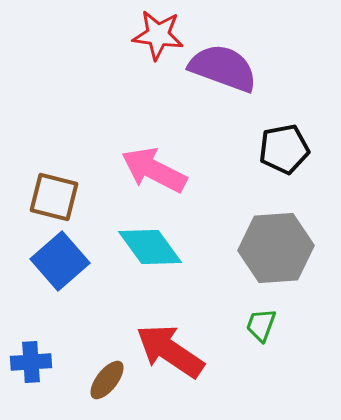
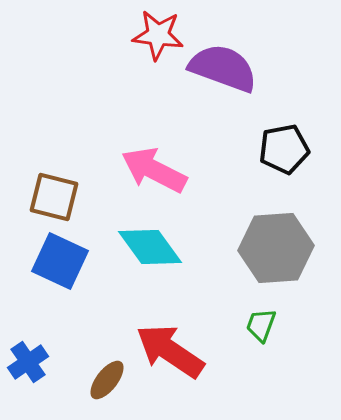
blue square: rotated 24 degrees counterclockwise
blue cross: moved 3 px left; rotated 30 degrees counterclockwise
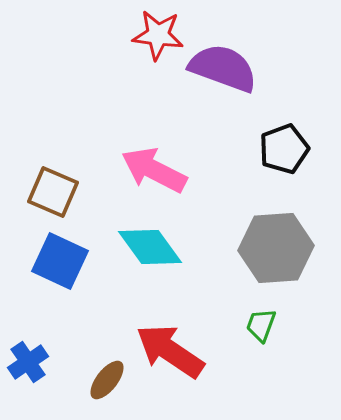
black pentagon: rotated 9 degrees counterclockwise
brown square: moved 1 px left, 5 px up; rotated 9 degrees clockwise
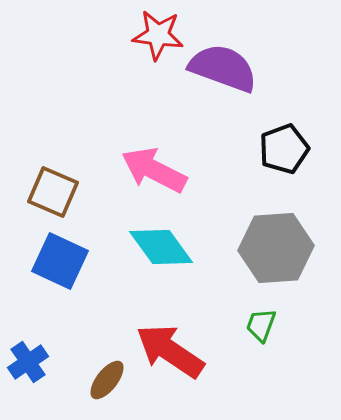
cyan diamond: moved 11 px right
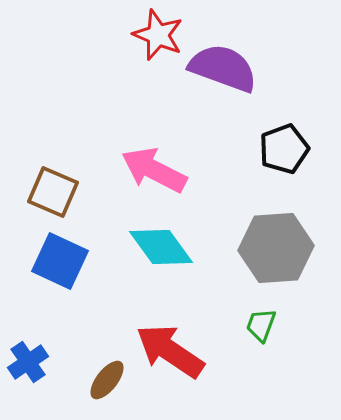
red star: rotated 15 degrees clockwise
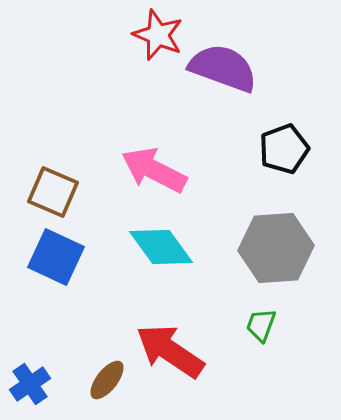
blue square: moved 4 px left, 4 px up
blue cross: moved 2 px right, 22 px down
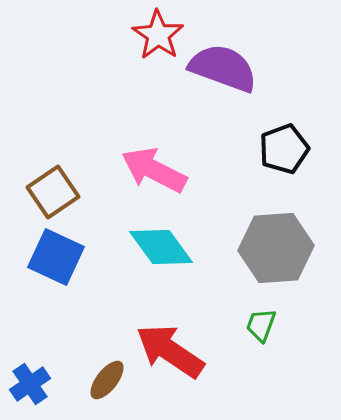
red star: rotated 12 degrees clockwise
brown square: rotated 33 degrees clockwise
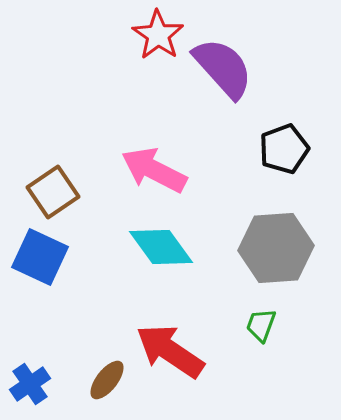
purple semicircle: rotated 28 degrees clockwise
blue square: moved 16 px left
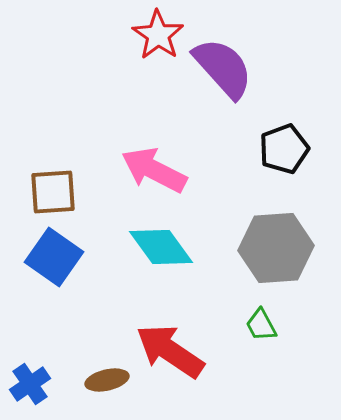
brown square: rotated 30 degrees clockwise
blue square: moved 14 px right; rotated 10 degrees clockwise
green trapezoid: rotated 48 degrees counterclockwise
brown ellipse: rotated 39 degrees clockwise
